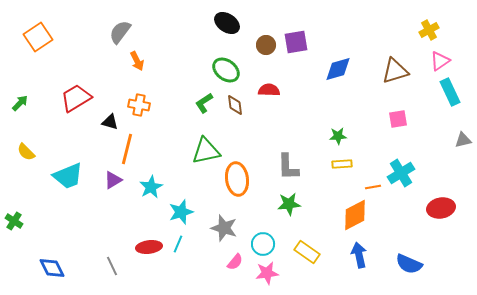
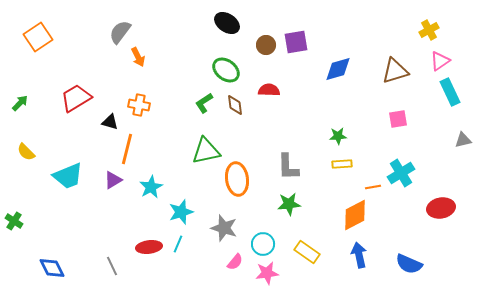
orange arrow at (137, 61): moved 1 px right, 4 px up
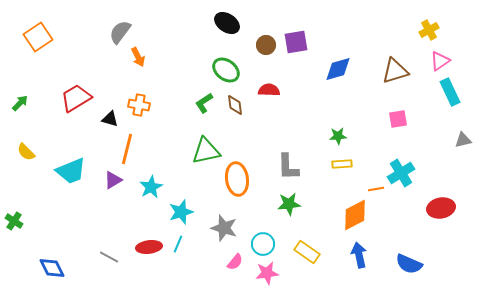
black triangle at (110, 122): moved 3 px up
cyan trapezoid at (68, 176): moved 3 px right, 5 px up
orange line at (373, 187): moved 3 px right, 2 px down
gray line at (112, 266): moved 3 px left, 9 px up; rotated 36 degrees counterclockwise
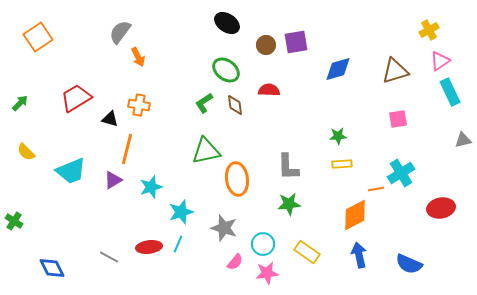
cyan star at (151, 187): rotated 10 degrees clockwise
